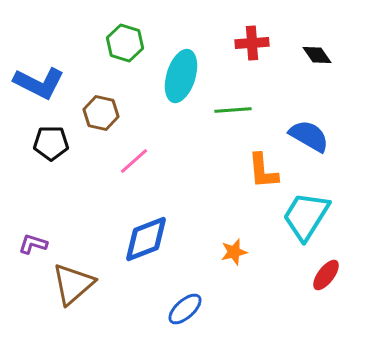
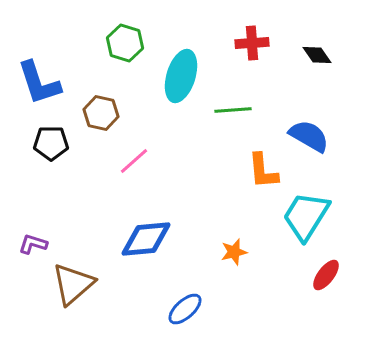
blue L-shape: rotated 45 degrees clockwise
blue diamond: rotated 16 degrees clockwise
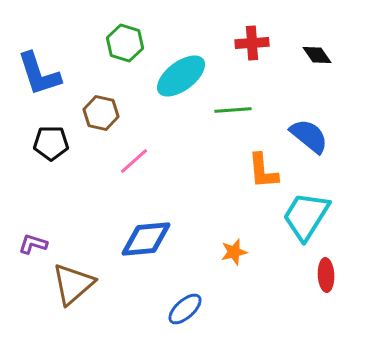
cyan ellipse: rotated 36 degrees clockwise
blue L-shape: moved 9 px up
blue semicircle: rotated 9 degrees clockwise
red ellipse: rotated 40 degrees counterclockwise
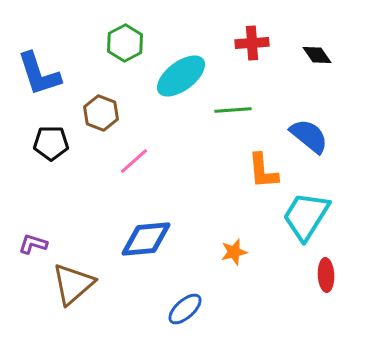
green hexagon: rotated 15 degrees clockwise
brown hexagon: rotated 8 degrees clockwise
